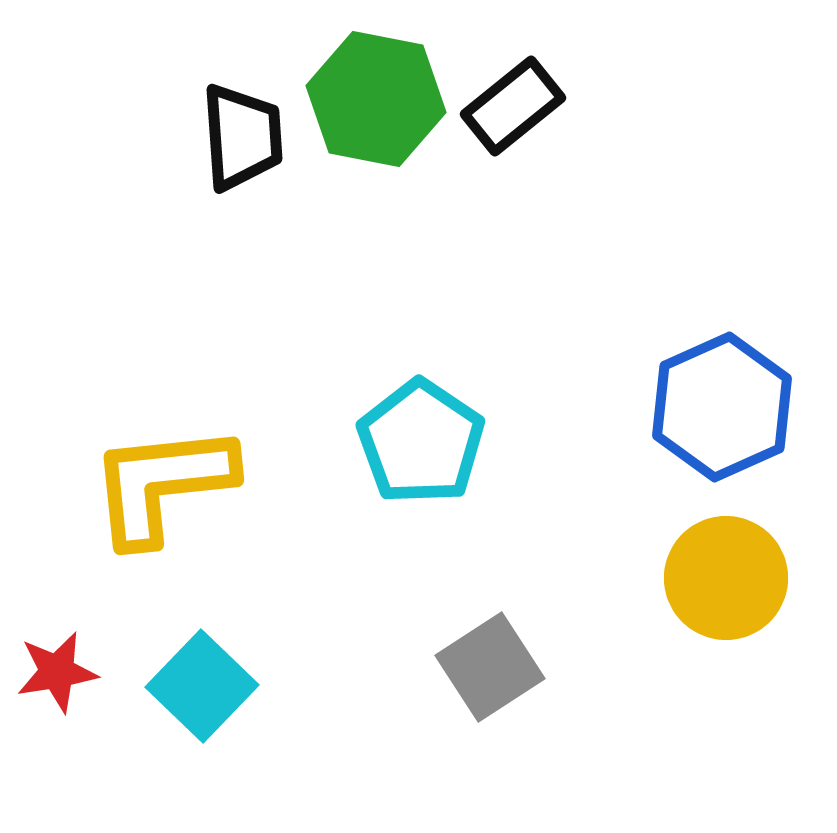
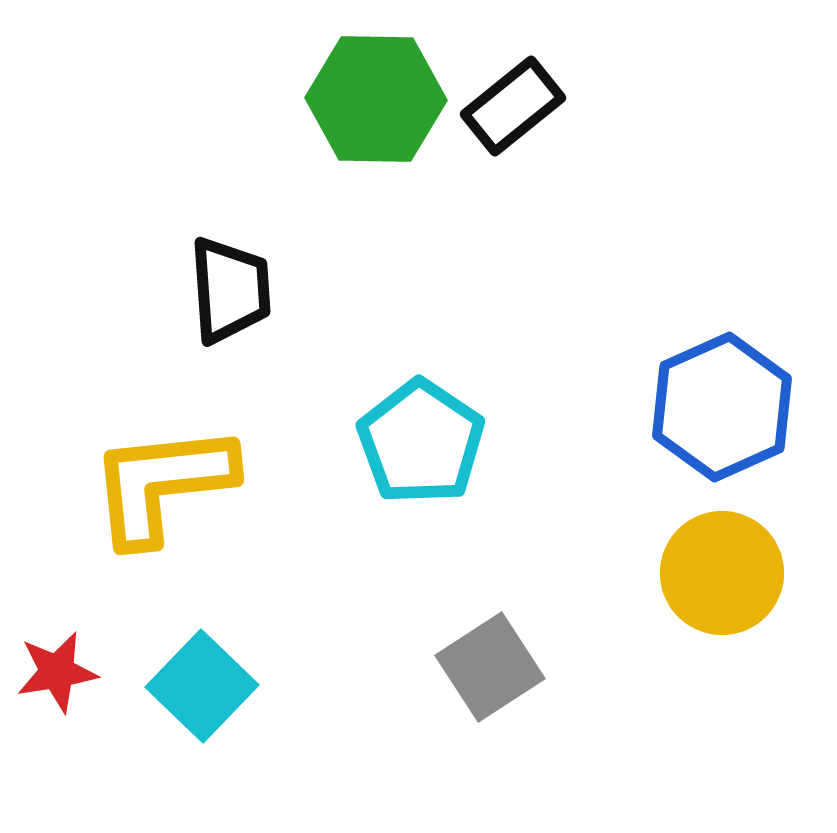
green hexagon: rotated 10 degrees counterclockwise
black trapezoid: moved 12 px left, 153 px down
yellow circle: moved 4 px left, 5 px up
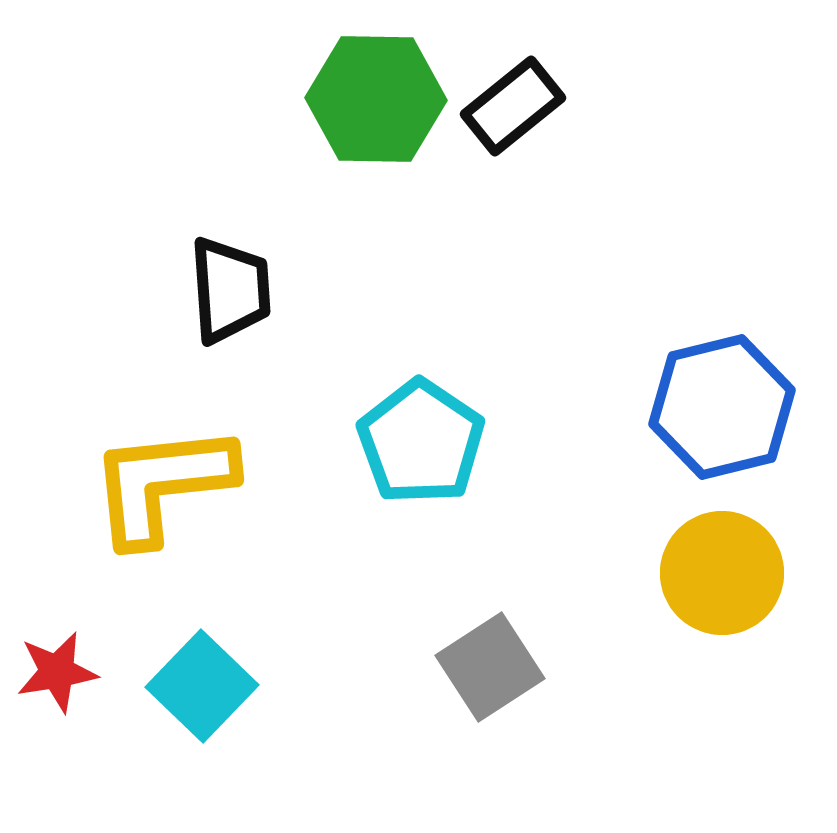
blue hexagon: rotated 10 degrees clockwise
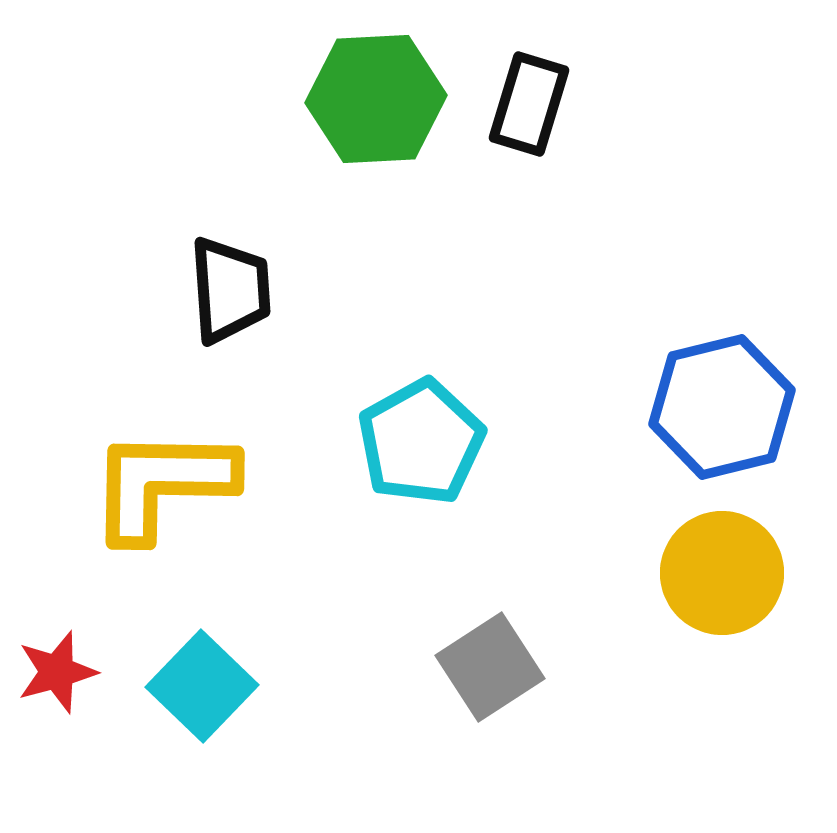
green hexagon: rotated 4 degrees counterclockwise
black rectangle: moved 16 px right, 2 px up; rotated 34 degrees counterclockwise
cyan pentagon: rotated 9 degrees clockwise
yellow L-shape: rotated 7 degrees clockwise
red star: rotated 6 degrees counterclockwise
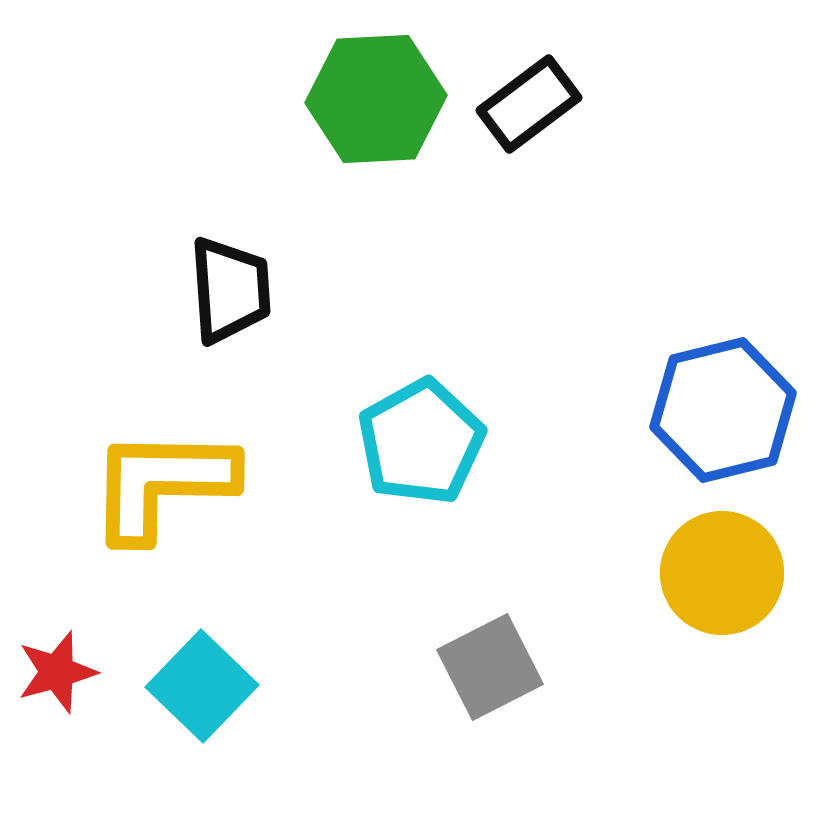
black rectangle: rotated 36 degrees clockwise
blue hexagon: moved 1 px right, 3 px down
gray square: rotated 6 degrees clockwise
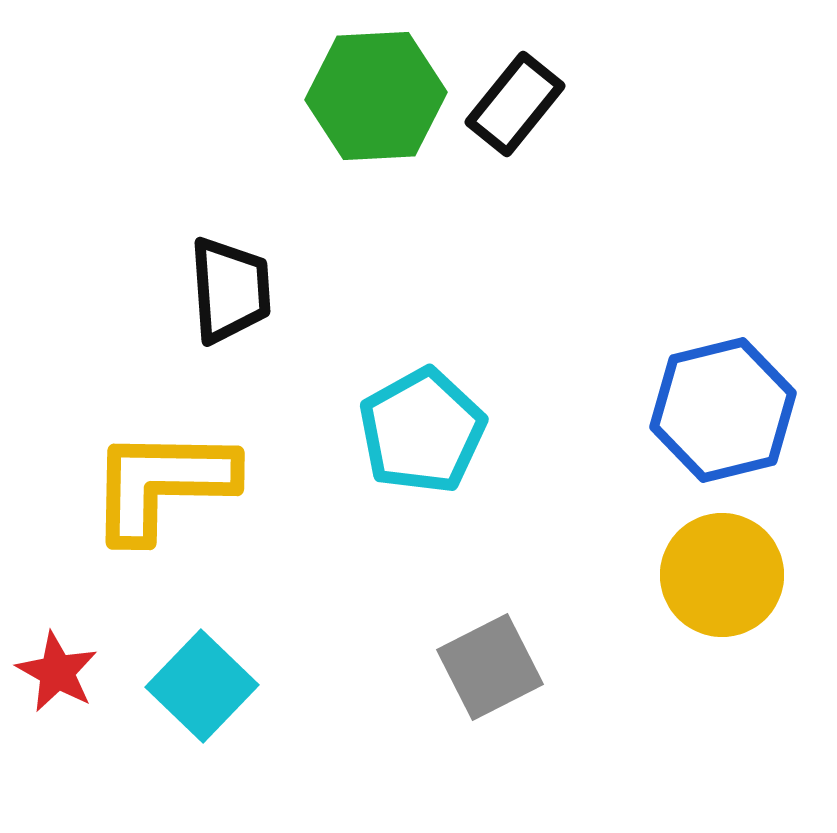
green hexagon: moved 3 px up
black rectangle: moved 14 px left; rotated 14 degrees counterclockwise
cyan pentagon: moved 1 px right, 11 px up
yellow circle: moved 2 px down
red star: rotated 28 degrees counterclockwise
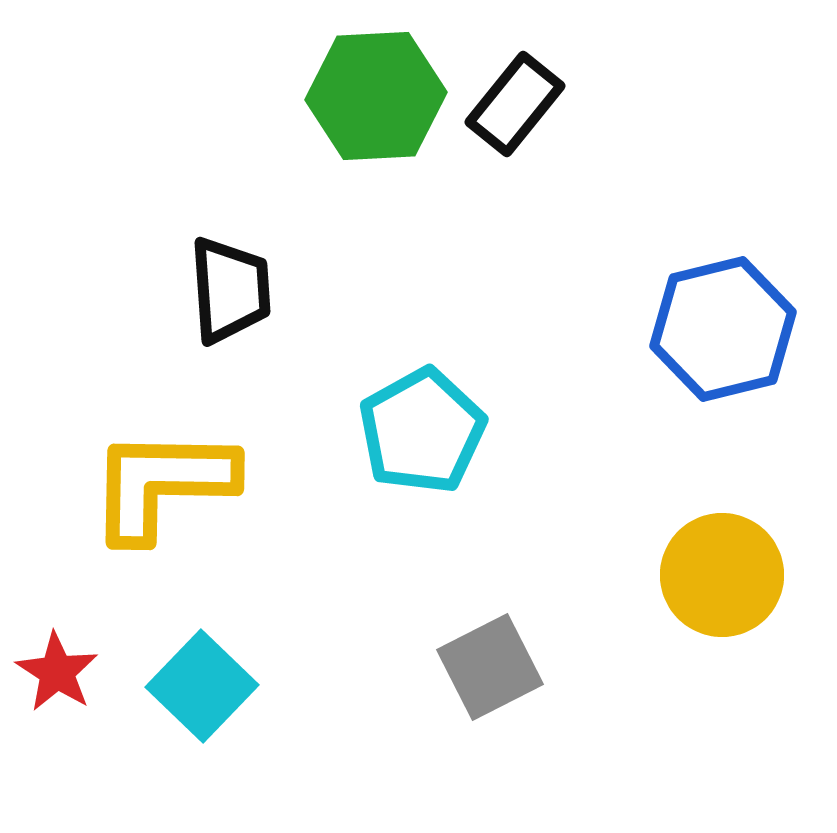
blue hexagon: moved 81 px up
red star: rotated 4 degrees clockwise
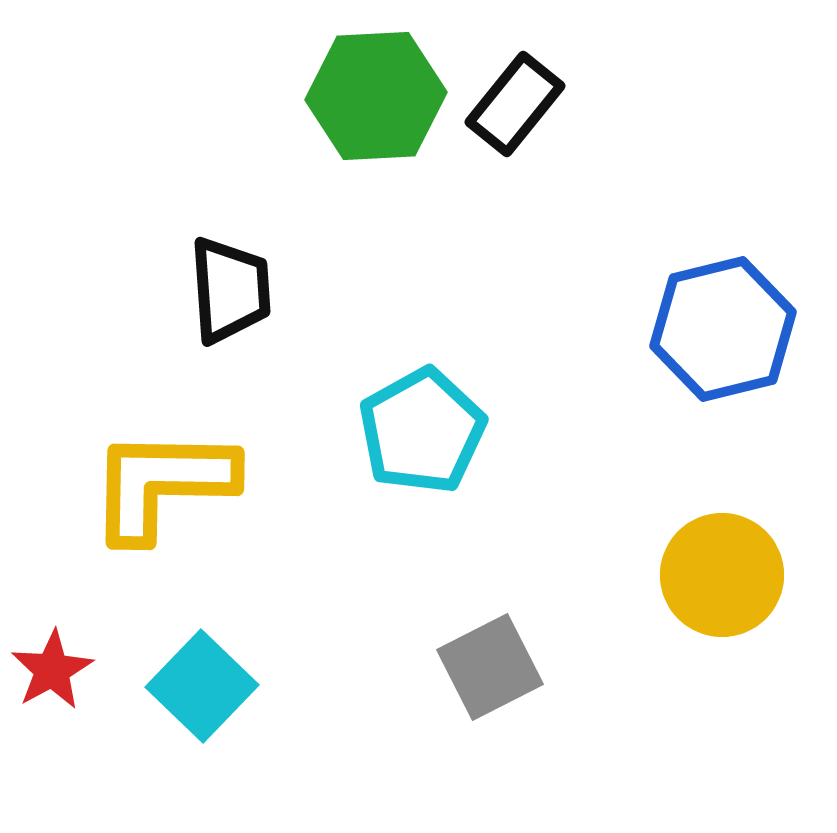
red star: moved 5 px left, 2 px up; rotated 10 degrees clockwise
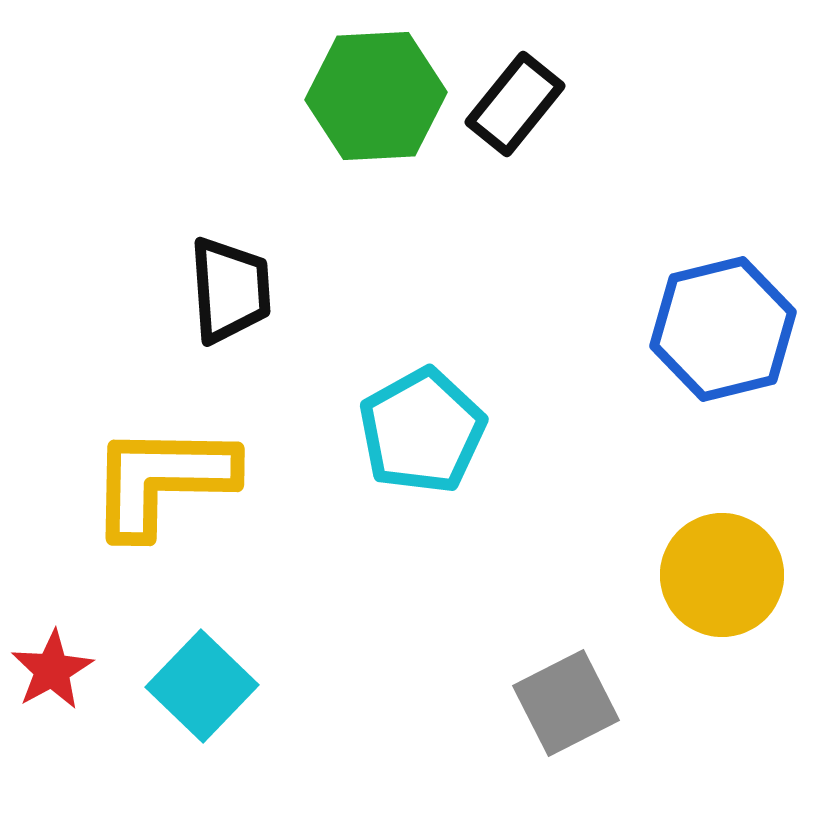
yellow L-shape: moved 4 px up
gray square: moved 76 px right, 36 px down
